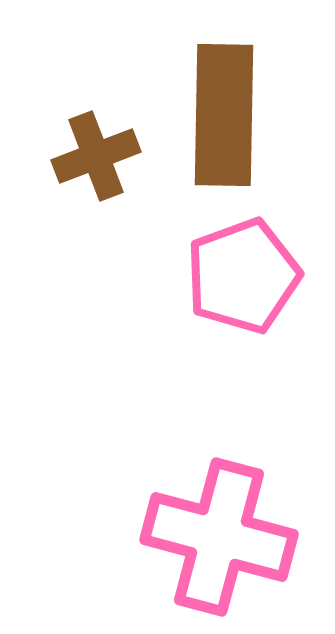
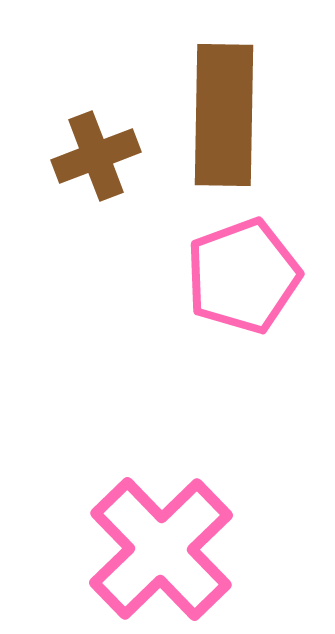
pink cross: moved 58 px left, 12 px down; rotated 31 degrees clockwise
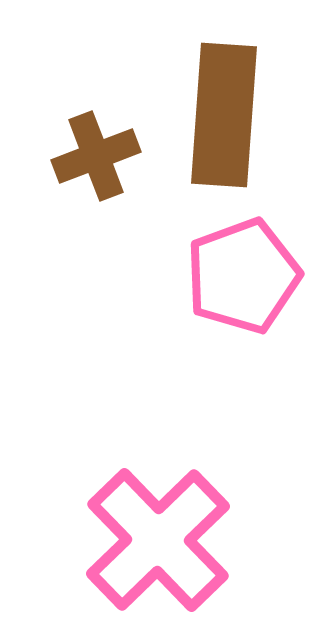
brown rectangle: rotated 3 degrees clockwise
pink cross: moved 3 px left, 9 px up
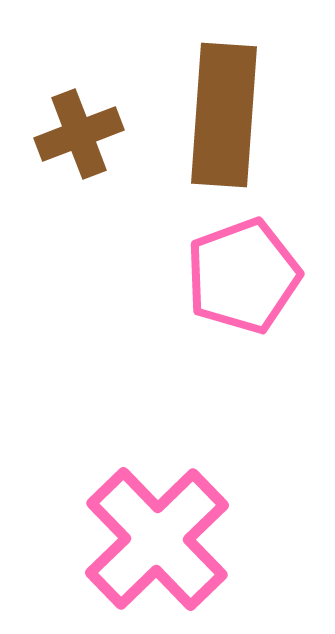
brown cross: moved 17 px left, 22 px up
pink cross: moved 1 px left, 1 px up
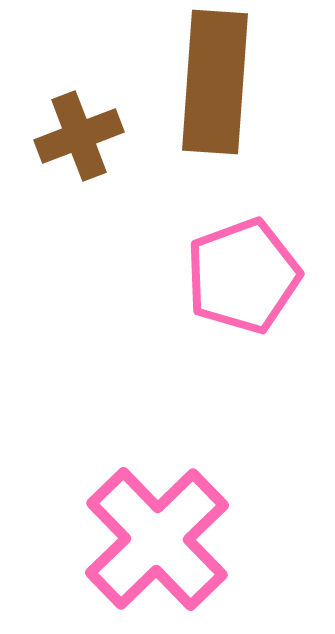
brown rectangle: moved 9 px left, 33 px up
brown cross: moved 2 px down
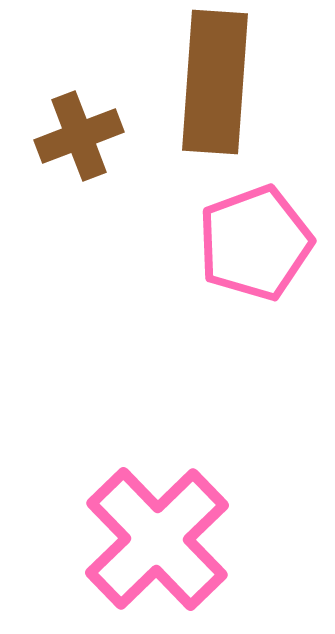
pink pentagon: moved 12 px right, 33 px up
